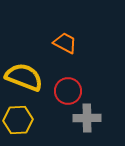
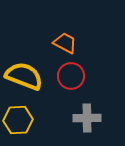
yellow semicircle: moved 1 px up
red circle: moved 3 px right, 15 px up
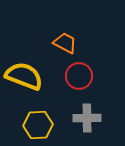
red circle: moved 8 px right
yellow hexagon: moved 20 px right, 5 px down
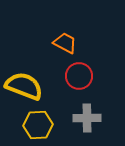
yellow semicircle: moved 10 px down
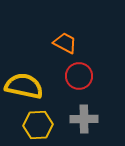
yellow semicircle: rotated 9 degrees counterclockwise
gray cross: moved 3 px left, 1 px down
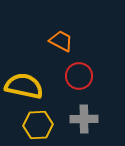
orange trapezoid: moved 4 px left, 2 px up
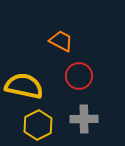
yellow hexagon: rotated 24 degrees counterclockwise
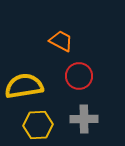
yellow semicircle: rotated 21 degrees counterclockwise
yellow hexagon: rotated 24 degrees clockwise
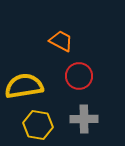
yellow hexagon: rotated 12 degrees clockwise
